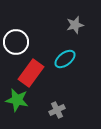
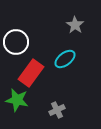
gray star: rotated 24 degrees counterclockwise
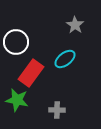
gray cross: rotated 28 degrees clockwise
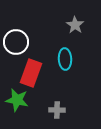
cyan ellipse: rotated 55 degrees counterclockwise
red rectangle: rotated 16 degrees counterclockwise
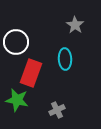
gray cross: rotated 28 degrees counterclockwise
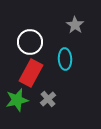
white circle: moved 14 px right
red rectangle: rotated 8 degrees clockwise
green star: rotated 25 degrees counterclockwise
gray cross: moved 9 px left, 11 px up; rotated 14 degrees counterclockwise
